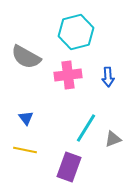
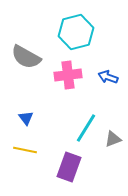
blue arrow: rotated 114 degrees clockwise
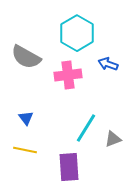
cyan hexagon: moved 1 px right, 1 px down; rotated 16 degrees counterclockwise
blue arrow: moved 13 px up
purple rectangle: rotated 24 degrees counterclockwise
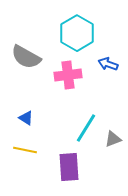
blue triangle: rotated 21 degrees counterclockwise
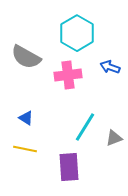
blue arrow: moved 2 px right, 3 px down
cyan line: moved 1 px left, 1 px up
gray triangle: moved 1 px right, 1 px up
yellow line: moved 1 px up
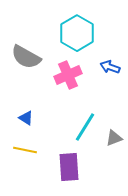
pink cross: rotated 16 degrees counterclockwise
yellow line: moved 1 px down
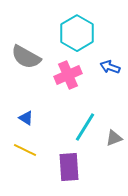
yellow line: rotated 15 degrees clockwise
